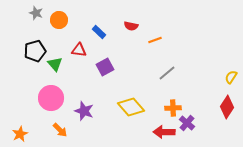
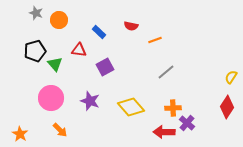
gray line: moved 1 px left, 1 px up
purple star: moved 6 px right, 10 px up
orange star: rotated 14 degrees counterclockwise
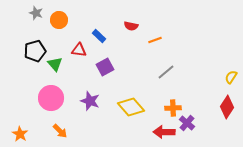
blue rectangle: moved 4 px down
orange arrow: moved 1 px down
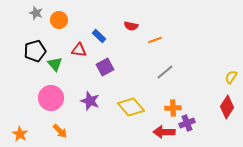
gray line: moved 1 px left
purple cross: rotated 28 degrees clockwise
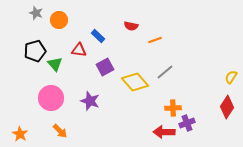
blue rectangle: moved 1 px left
yellow diamond: moved 4 px right, 25 px up
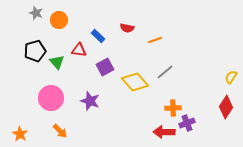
red semicircle: moved 4 px left, 2 px down
green triangle: moved 2 px right, 2 px up
red diamond: moved 1 px left
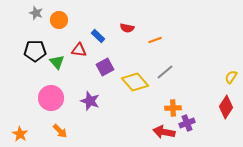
black pentagon: rotated 15 degrees clockwise
red arrow: rotated 10 degrees clockwise
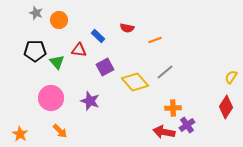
purple cross: moved 2 px down; rotated 14 degrees counterclockwise
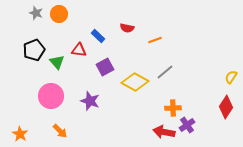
orange circle: moved 6 px up
black pentagon: moved 1 px left, 1 px up; rotated 20 degrees counterclockwise
yellow diamond: rotated 20 degrees counterclockwise
pink circle: moved 2 px up
